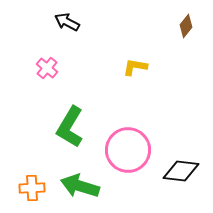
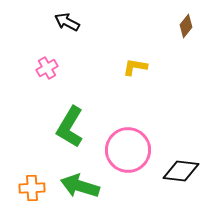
pink cross: rotated 20 degrees clockwise
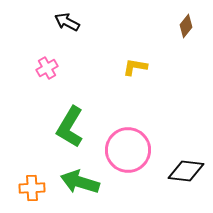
black diamond: moved 5 px right
green arrow: moved 4 px up
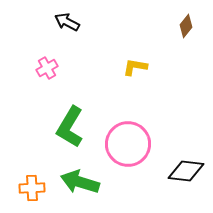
pink circle: moved 6 px up
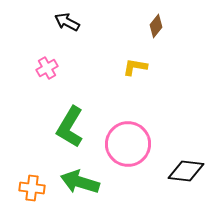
brown diamond: moved 30 px left
orange cross: rotated 10 degrees clockwise
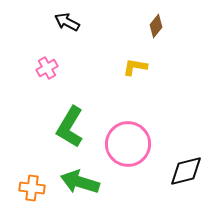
black diamond: rotated 21 degrees counterclockwise
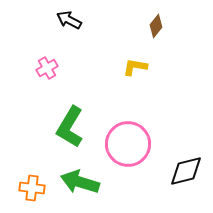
black arrow: moved 2 px right, 2 px up
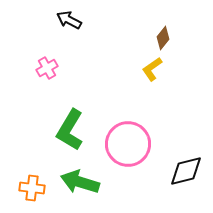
brown diamond: moved 7 px right, 12 px down
yellow L-shape: moved 17 px right, 2 px down; rotated 45 degrees counterclockwise
green L-shape: moved 3 px down
